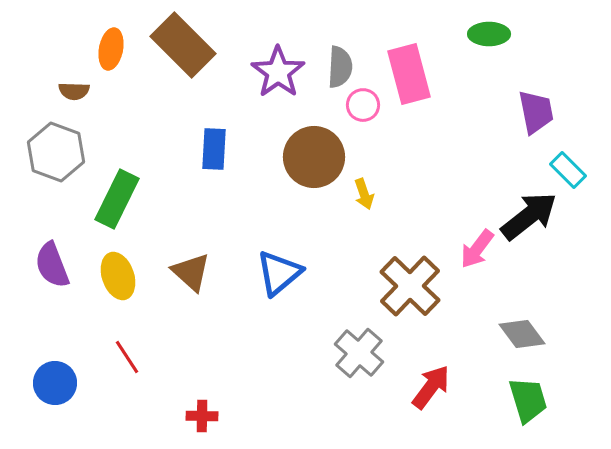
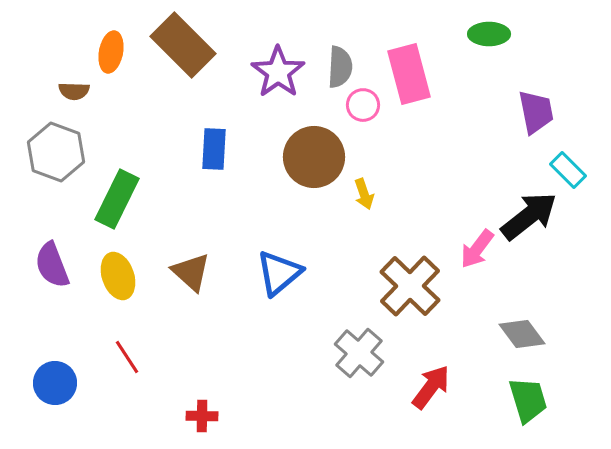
orange ellipse: moved 3 px down
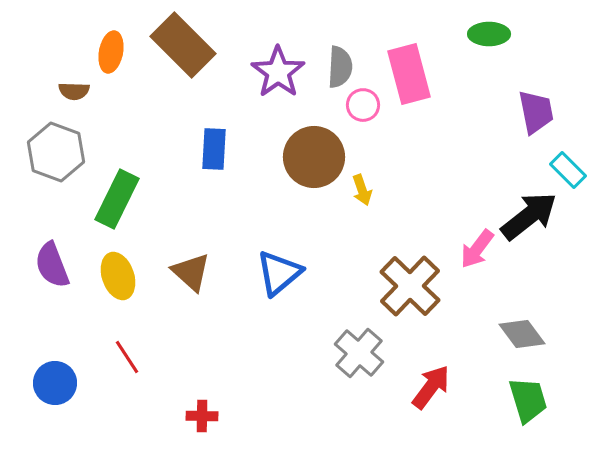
yellow arrow: moved 2 px left, 4 px up
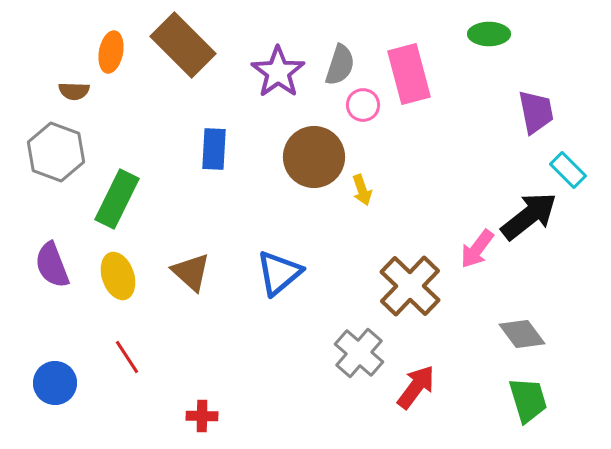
gray semicircle: moved 2 px up; rotated 15 degrees clockwise
red arrow: moved 15 px left
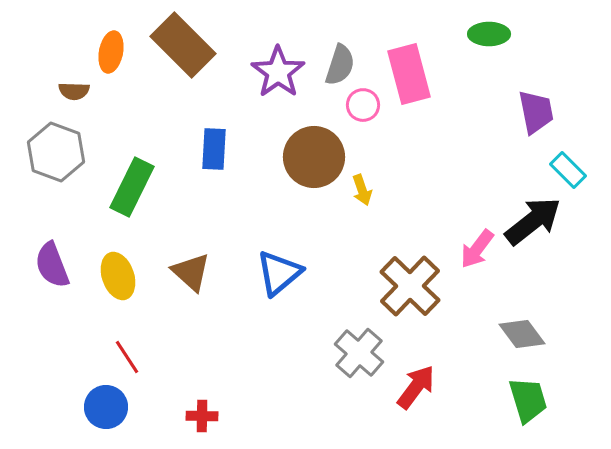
green rectangle: moved 15 px right, 12 px up
black arrow: moved 4 px right, 5 px down
blue circle: moved 51 px right, 24 px down
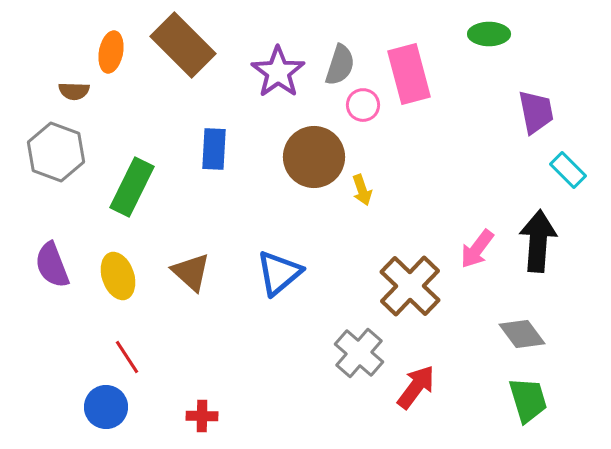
black arrow: moved 5 px right, 20 px down; rotated 48 degrees counterclockwise
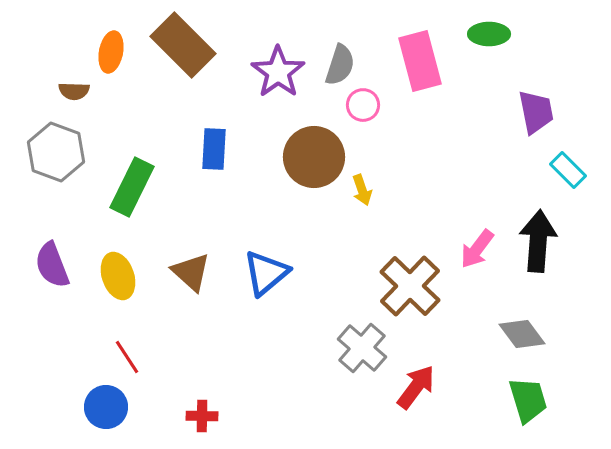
pink rectangle: moved 11 px right, 13 px up
blue triangle: moved 13 px left
gray cross: moved 3 px right, 5 px up
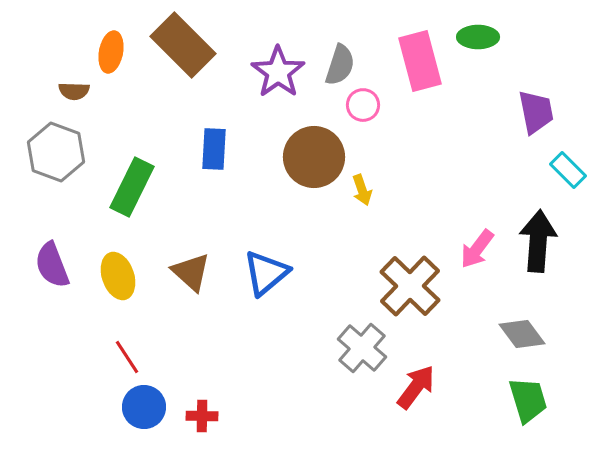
green ellipse: moved 11 px left, 3 px down
blue circle: moved 38 px right
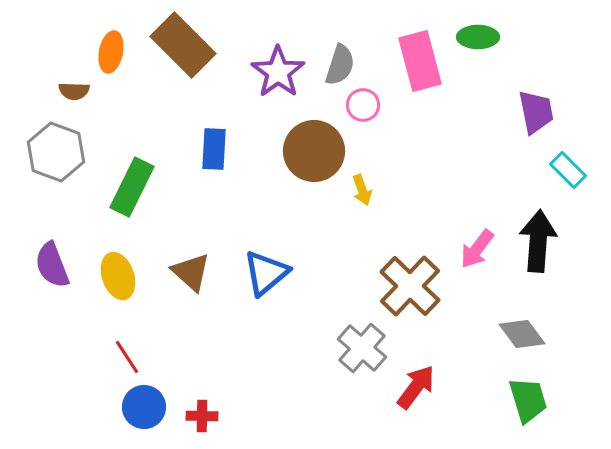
brown circle: moved 6 px up
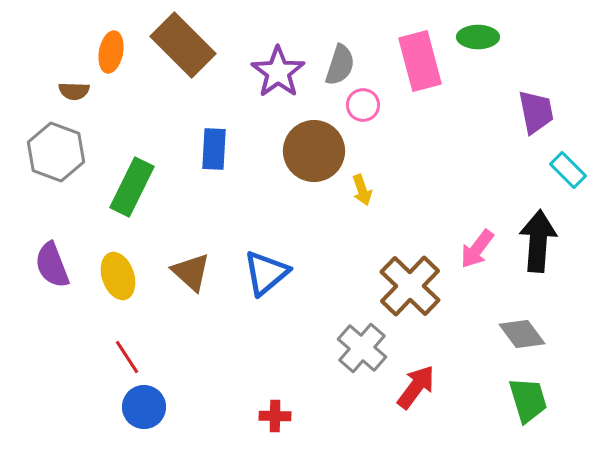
red cross: moved 73 px right
